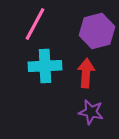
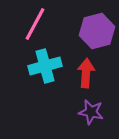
cyan cross: rotated 12 degrees counterclockwise
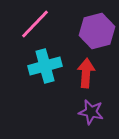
pink line: rotated 16 degrees clockwise
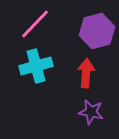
cyan cross: moved 9 px left
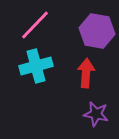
pink line: moved 1 px down
purple hexagon: rotated 24 degrees clockwise
purple star: moved 5 px right, 2 px down
